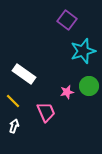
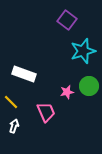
white rectangle: rotated 15 degrees counterclockwise
yellow line: moved 2 px left, 1 px down
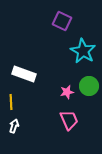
purple square: moved 5 px left, 1 px down; rotated 12 degrees counterclockwise
cyan star: rotated 25 degrees counterclockwise
yellow line: rotated 42 degrees clockwise
pink trapezoid: moved 23 px right, 8 px down
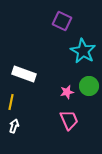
yellow line: rotated 14 degrees clockwise
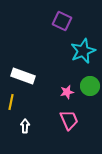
cyan star: rotated 20 degrees clockwise
white rectangle: moved 1 px left, 2 px down
green circle: moved 1 px right
white arrow: moved 11 px right; rotated 16 degrees counterclockwise
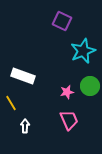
yellow line: moved 1 px down; rotated 42 degrees counterclockwise
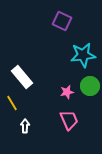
cyan star: moved 4 px down; rotated 15 degrees clockwise
white rectangle: moved 1 px left, 1 px down; rotated 30 degrees clockwise
yellow line: moved 1 px right
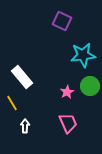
pink star: rotated 16 degrees counterclockwise
pink trapezoid: moved 1 px left, 3 px down
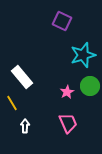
cyan star: rotated 10 degrees counterclockwise
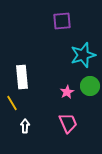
purple square: rotated 30 degrees counterclockwise
white rectangle: rotated 35 degrees clockwise
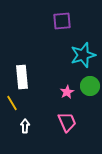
pink trapezoid: moved 1 px left, 1 px up
